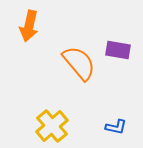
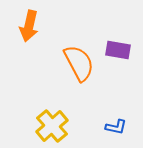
orange semicircle: rotated 12 degrees clockwise
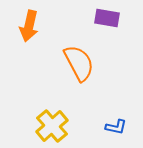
purple rectangle: moved 11 px left, 32 px up
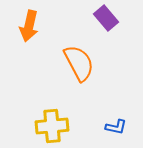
purple rectangle: moved 1 px left; rotated 40 degrees clockwise
yellow cross: rotated 36 degrees clockwise
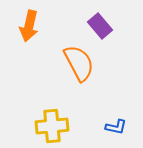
purple rectangle: moved 6 px left, 8 px down
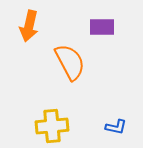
purple rectangle: moved 2 px right, 1 px down; rotated 50 degrees counterclockwise
orange semicircle: moved 9 px left, 1 px up
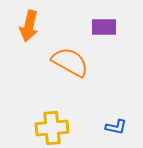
purple rectangle: moved 2 px right
orange semicircle: rotated 33 degrees counterclockwise
yellow cross: moved 2 px down
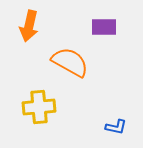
yellow cross: moved 13 px left, 21 px up
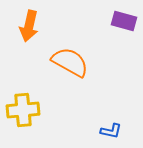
purple rectangle: moved 20 px right, 6 px up; rotated 15 degrees clockwise
yellow cross: moved 16 px left, 3 px down
blue L-shape: moved 5 px left, 4 px down
